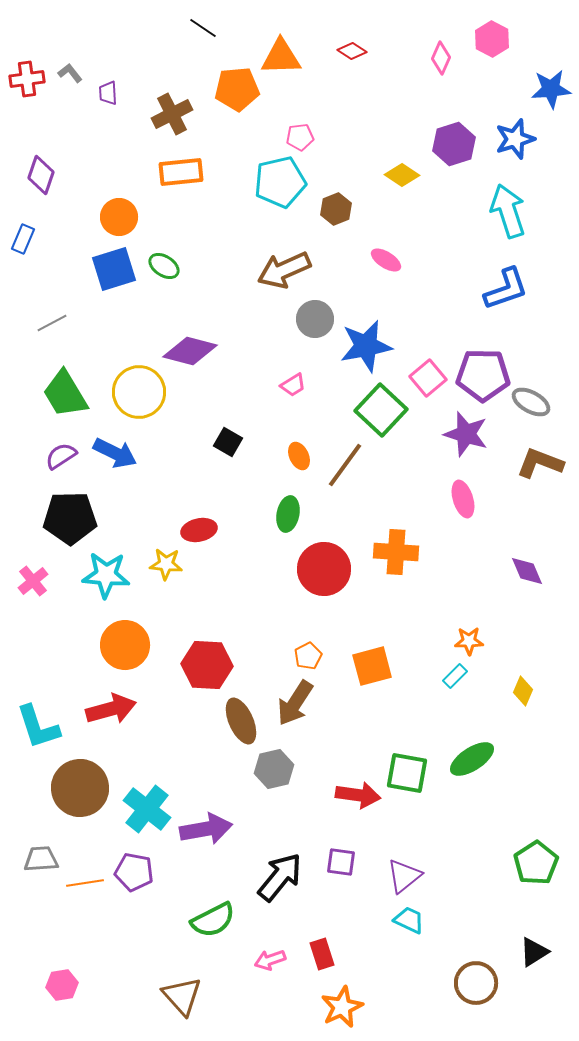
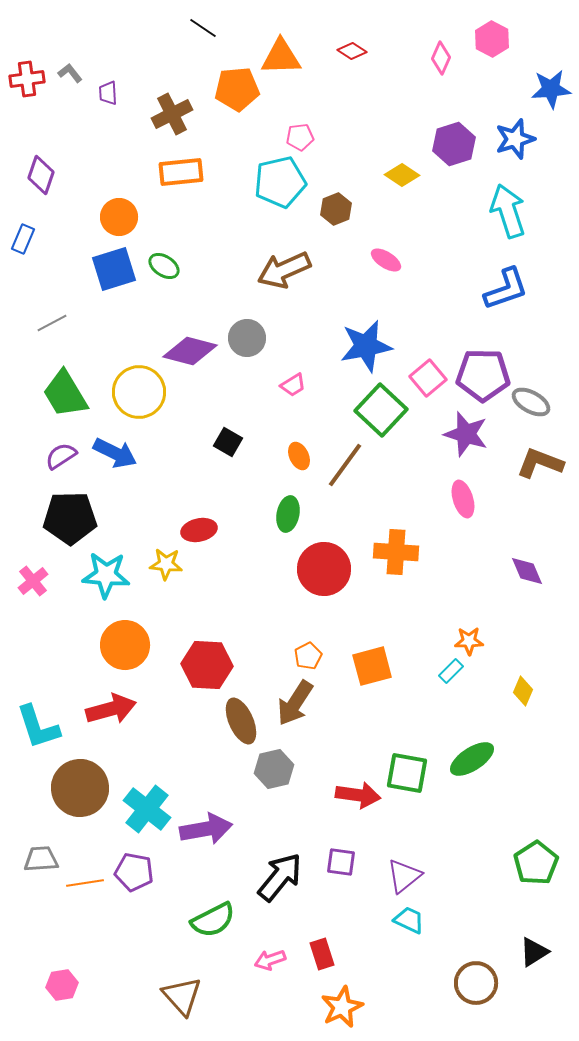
gray circle at (315, 319): moved 68 px left, 19 px down
cyan rectangle at (455, 676): moved 4 px left, 5 px up
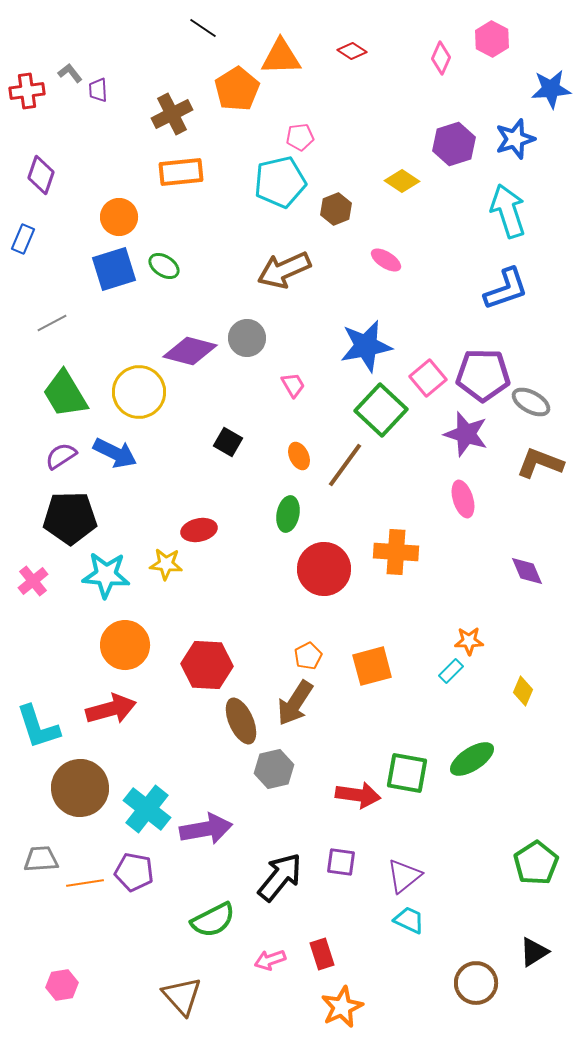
red cross at (27, 79): moved 12 px down
orange pentagon at (237, 89): rotated 27 degrees counterclockwise
purple trapezoid at (108, 93): moved 10 px left, 3 px up
yellow diamond at (402, 175): moved 6 px down
pink trapezoid at (293, 385): rotated 88 degrees counterclockwise
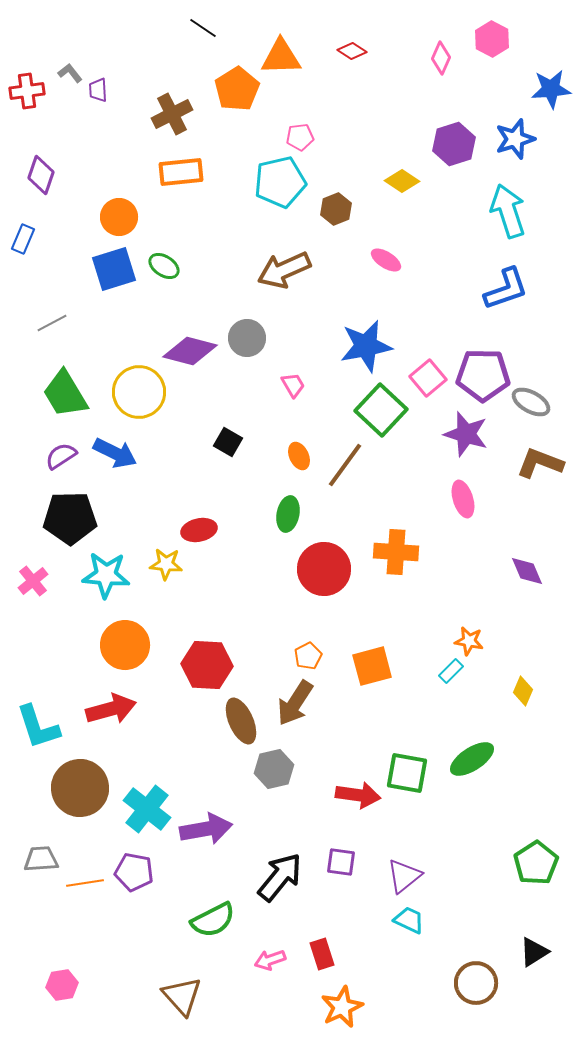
orange star at (469, 641): rotated 12 degrees clockwise
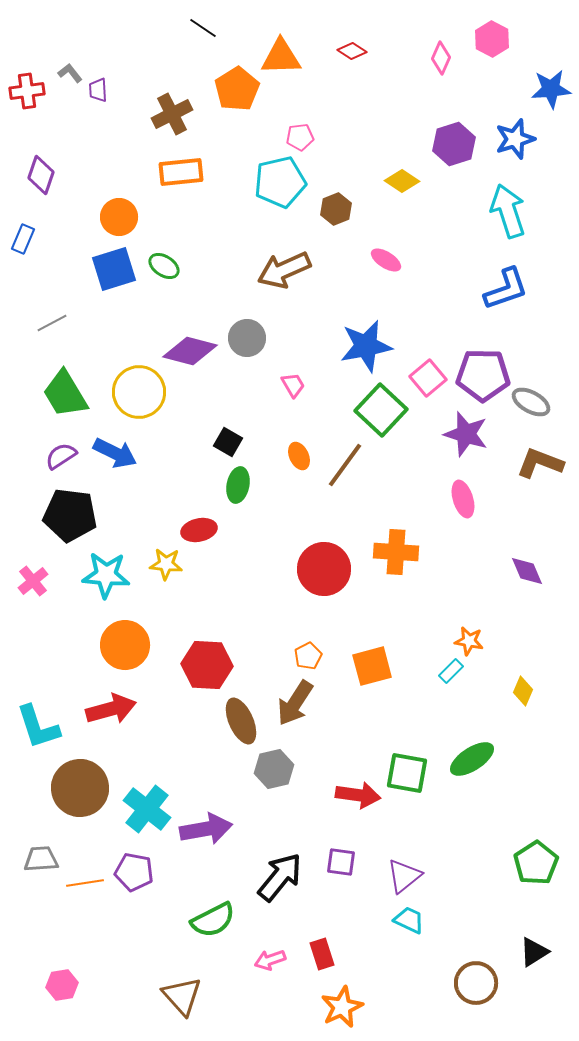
green ellipse at (288, 514): moved 50 px left, 29 px up
black pentagon at (70, 518): moved 3 px up; rotated 8 degrees clockwise
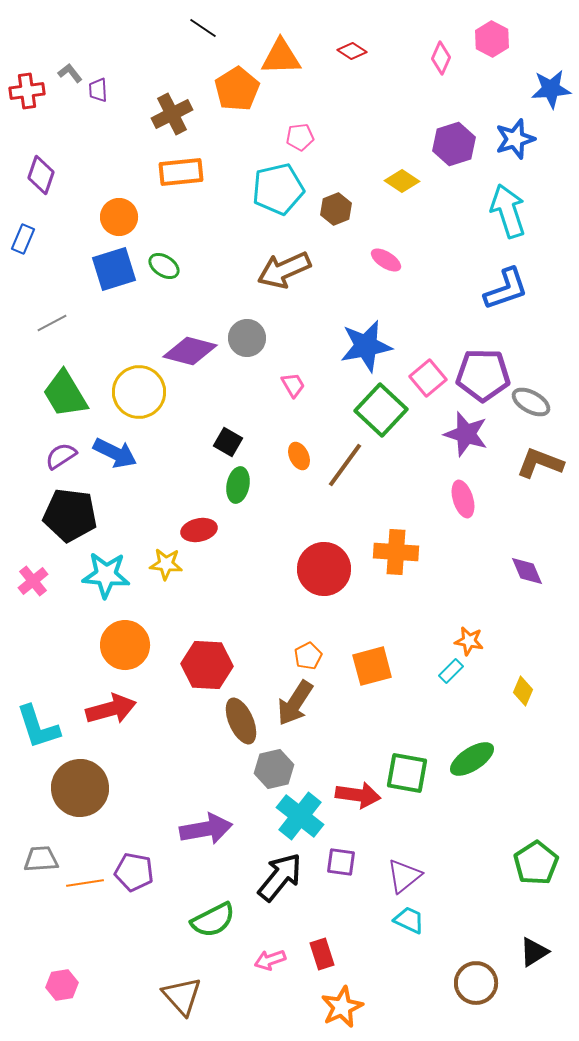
cyan pentagon at (280, 182): moved 2 px left, 7 px down
cyan cross at (147, 809): moved 153 px right, 7 px down
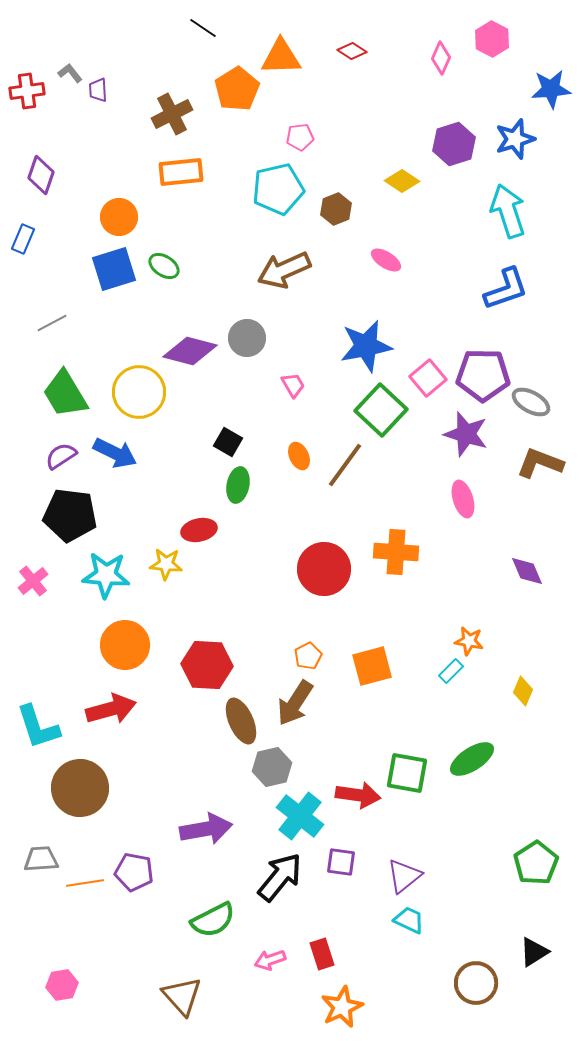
gray hexagon at (274, 769): moved 2 px left, 2 px up
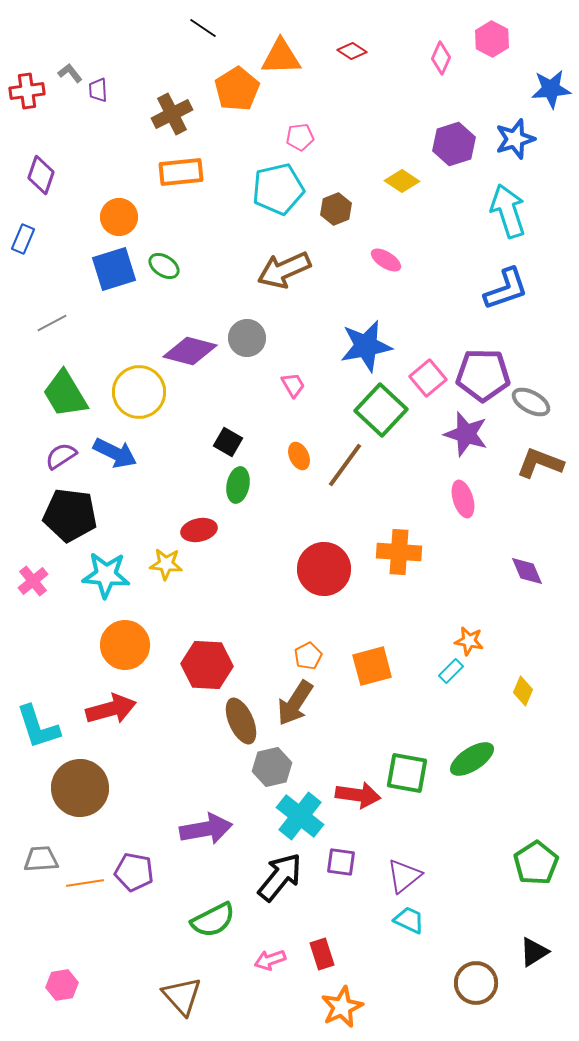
orange cross at (396, 552): moved 3 px right
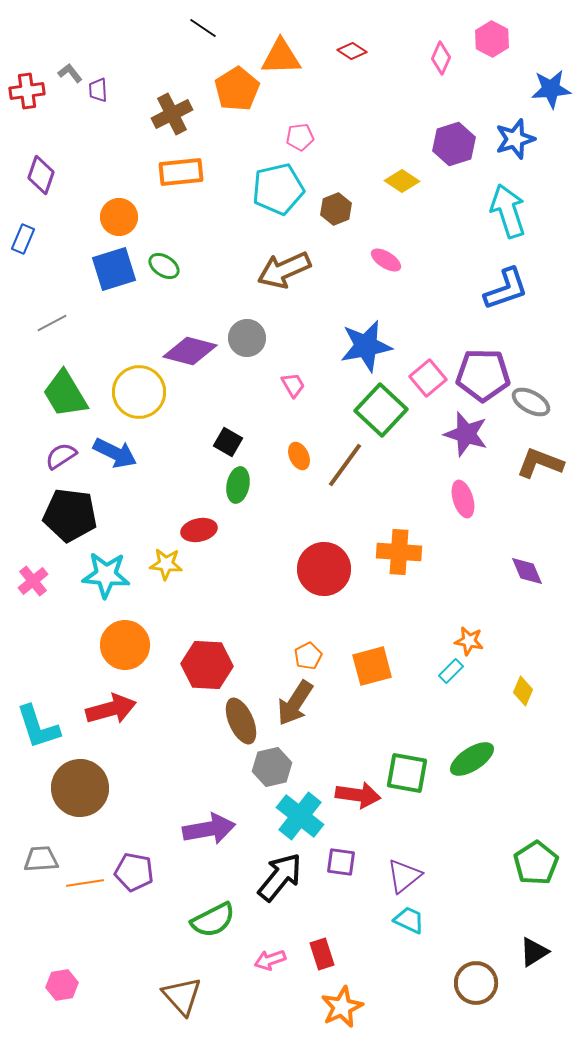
purple arrow at (206, 829): moved 3 px right
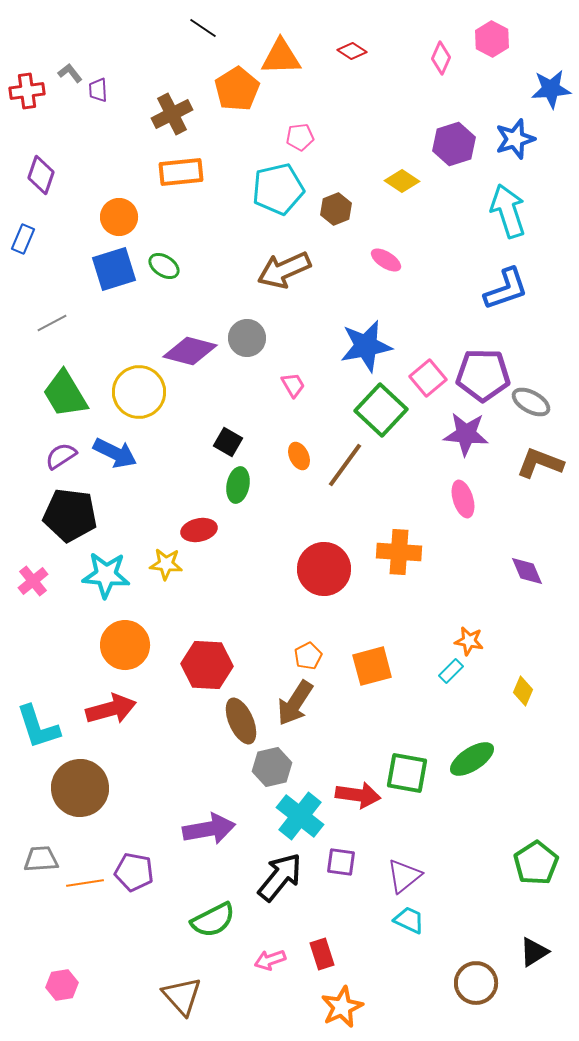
purple star at (466, 434): rotated 12 degrees counterclockwise
